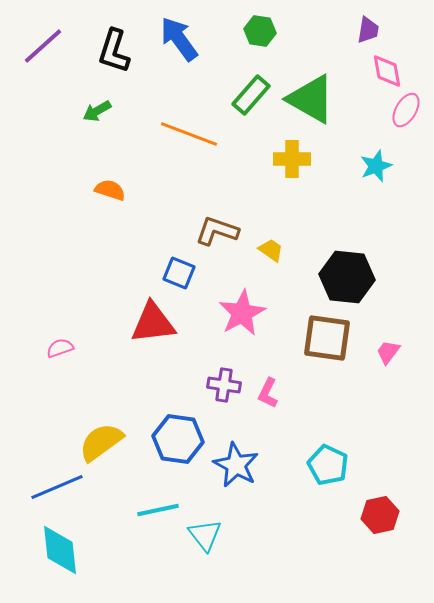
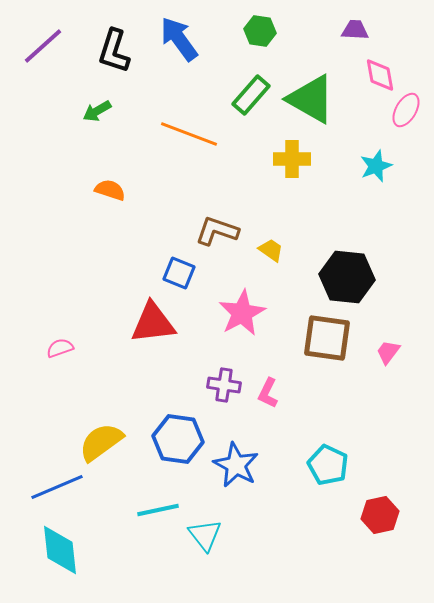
purple trapezoid: moved 13 px left; rotated 96 degrees counterclockwise
pink diamond: moved 7 px left, 4 px down
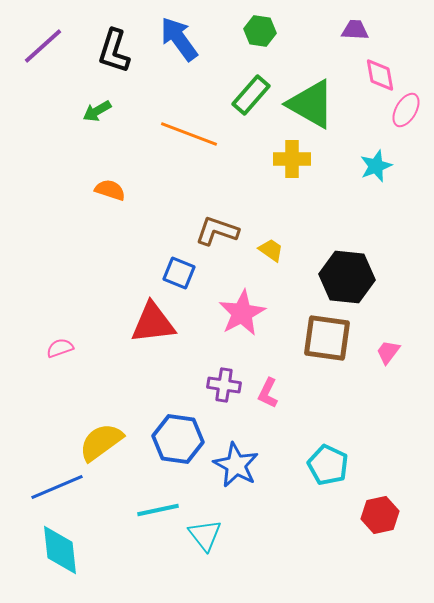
green triangle: moved 5 px down
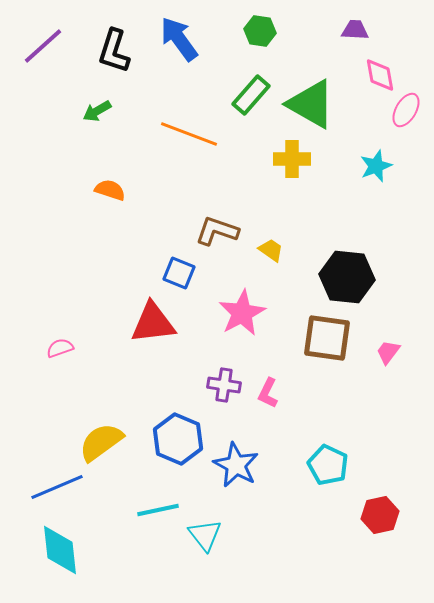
blue hexagon: rotated 15 degrees clockwise
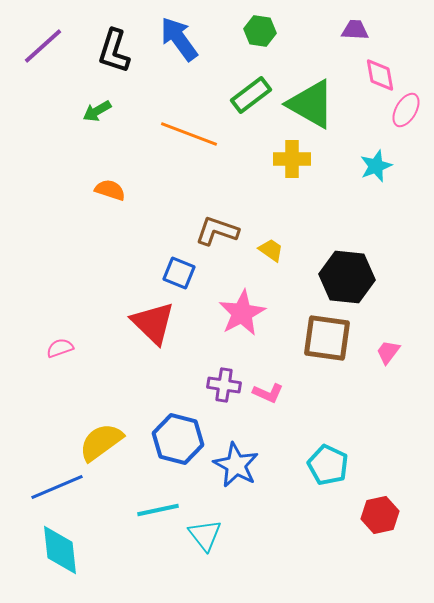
green rectangle: rotated 12 degrees clockwise
red triangle: rotated 51 degrees clockwise
pink L-shape: rotated 92 degrees counterclockwise
blue hexagon: rotated 9 degrees counterclockwise
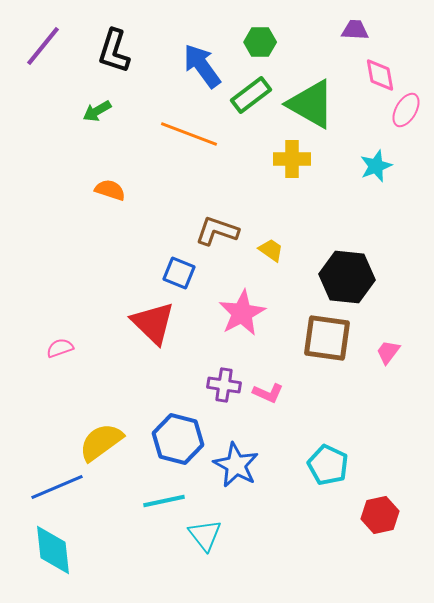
green hexagon: moved 11 px down; rotated 8 degrees counterclockwise
blue arrow: moved 23 px right, 27 px down
purple line: rotated 9 degrees counterclockwise
cyan line: moved 6 px right, 9 px up
cyan diamond: moved 7 px left
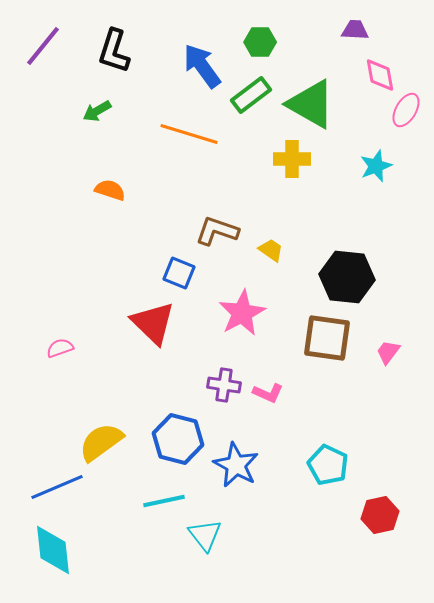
orange line: rotated 4 degrees counterclockwise
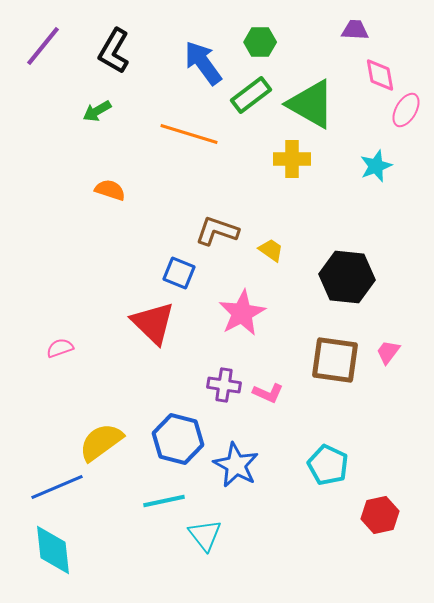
black L-shape: rotated 12 degrees clockwise
blue arrow: moved 1 px right, 3 px up
brown square: moved 8 px right, 22 px down
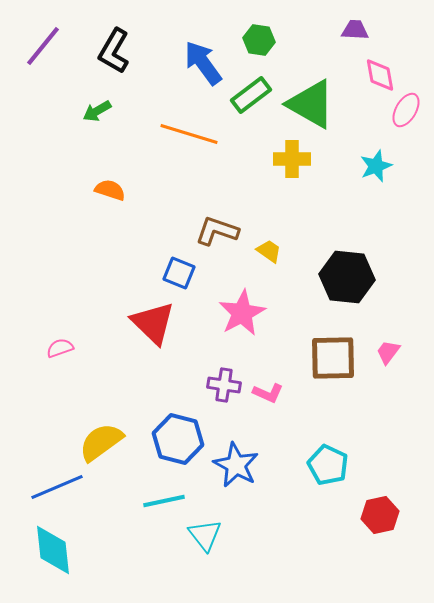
green hexagon: moved 1 px left, 2 px up; rotated 8 degrees clockwise
yellow trapezoid: moved 2 px left, 1 px down
brown square: moved 2 px left, 2 px up; rotated 9 degrees counterclockwise
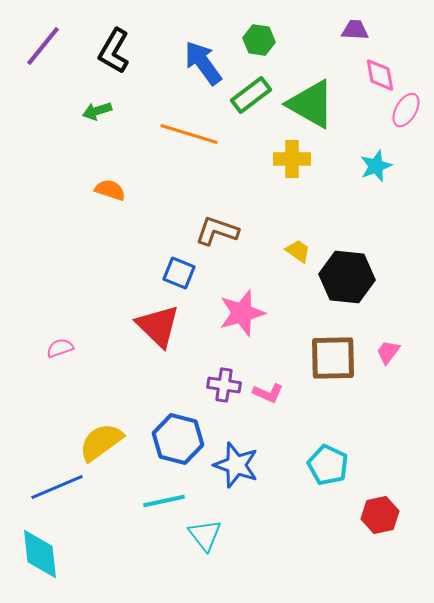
green arrow: rotated 12 degrees clockwise
yellow trapezoid: moved 29 px right
pink star: rotated 12 degrees clockwise
red triangle: moved 5 px right, 3 px down
blue star: rotated 9 degrees counterclockwise
cyan diamond: moved 13 px left, 4 px down
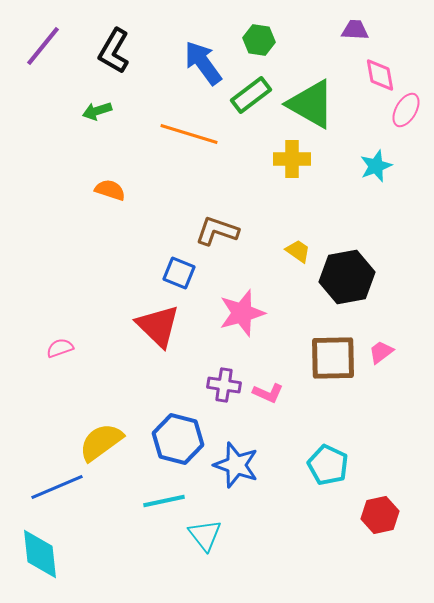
black hexagon: rotated 16 degrees counterclockwise
pink trapezoid: moved 7 px left; rotated 16 degrees clockwise
